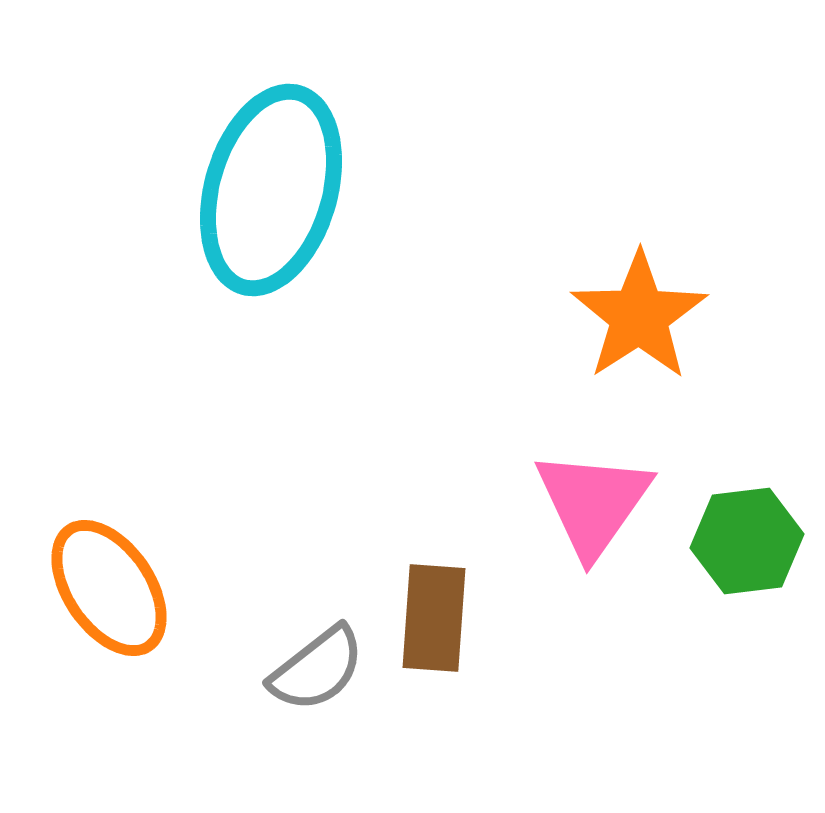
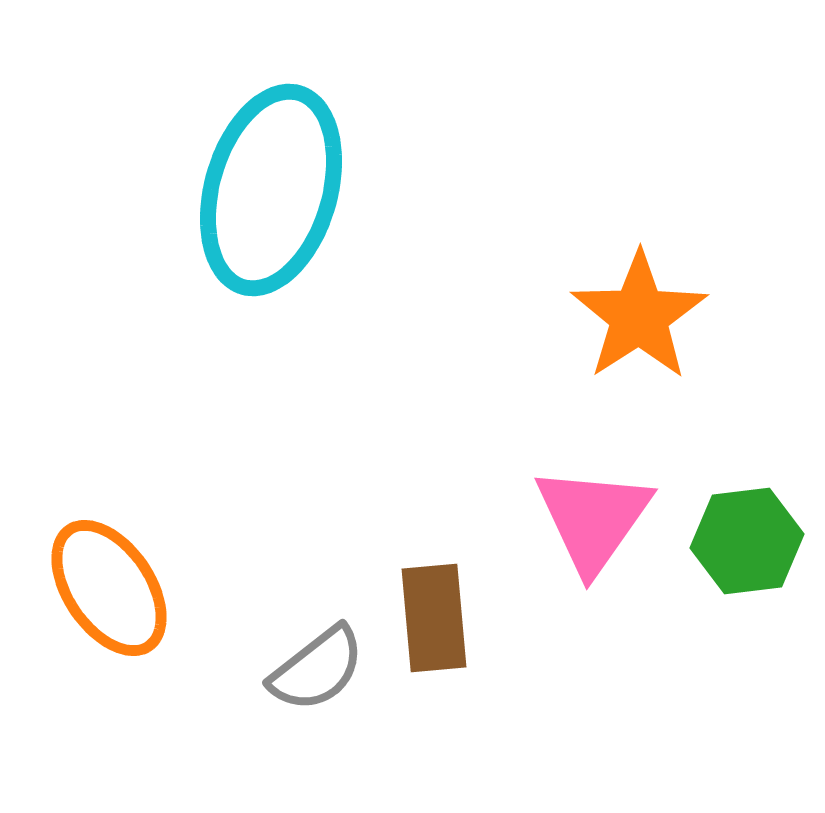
pink triangle: moved 16 px down
brown rectangle: rotated 9 degrees counterclockwise
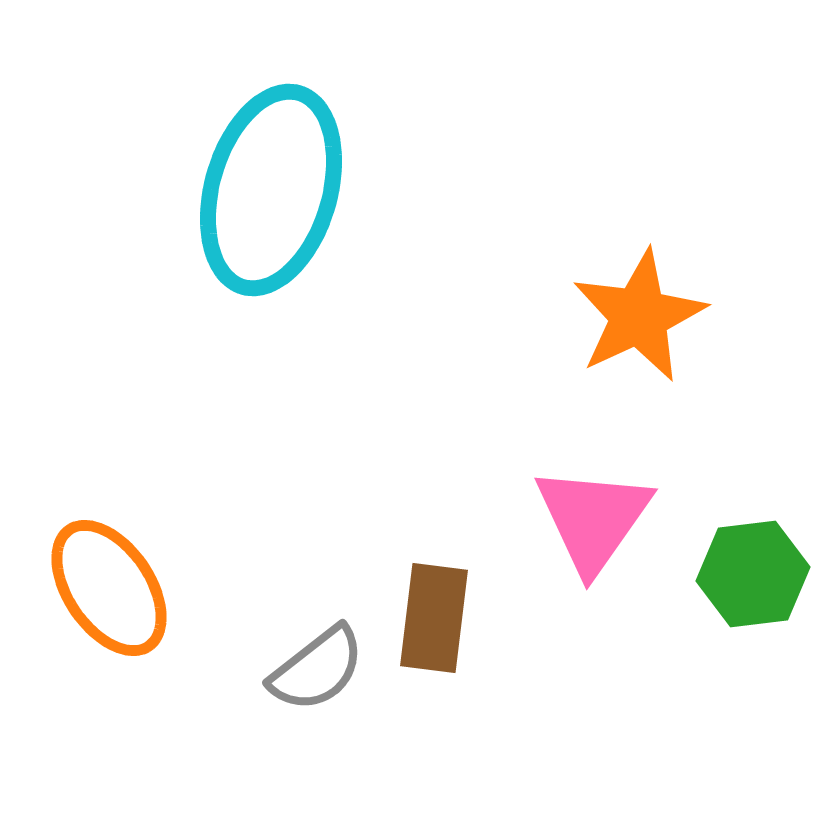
orange star: rotated 8 degrees clockwise
green hexagon: moved 6 px right, 33 px down
brown rectangle: rotated 12 degrees clockwise
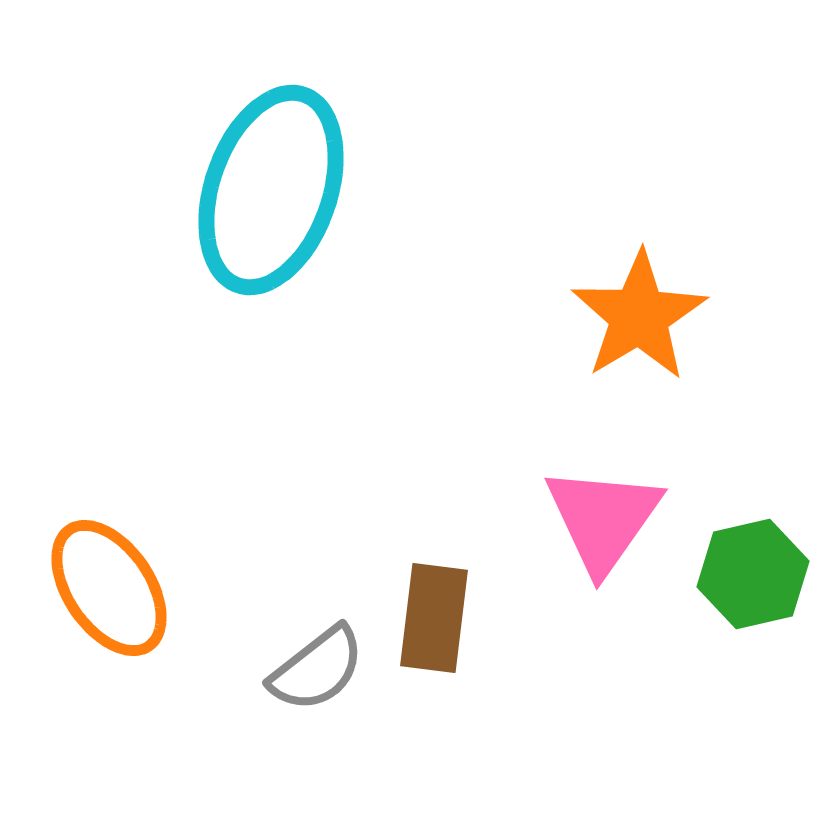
cyan ellipse: rotated 3 degrees clockwise
orange star: rotated 6 degrees counterclockwise
pink triangle: moved 10 px right
green hexagon: rotated 6 degrees counterclockwise
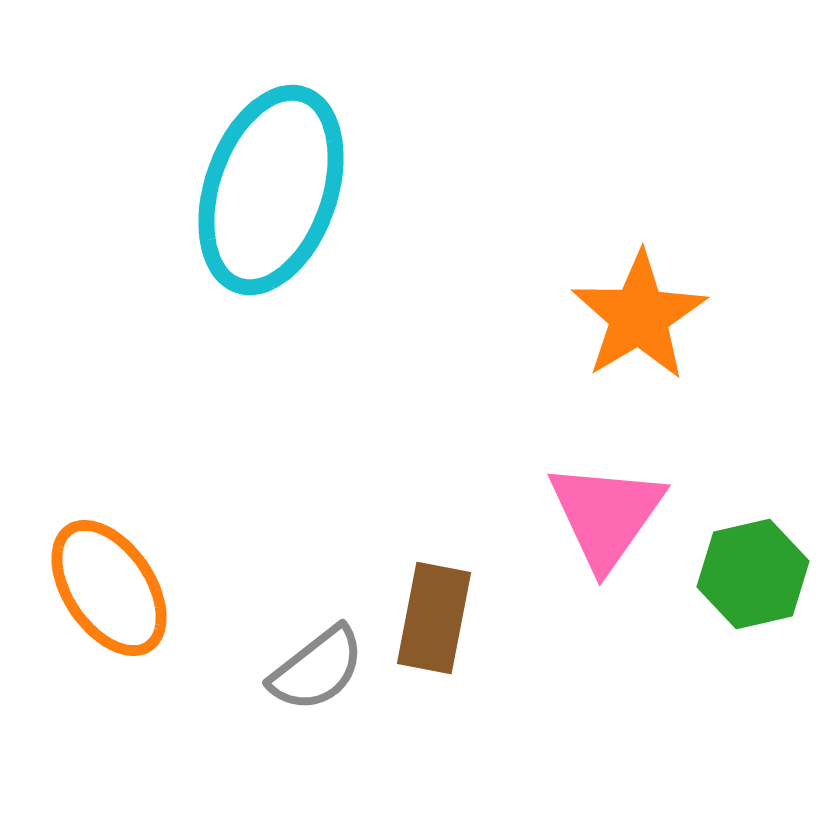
pink triangle: moved 3 px right, 4 px up
brown rectangle: rotated 4 degrees clockwise
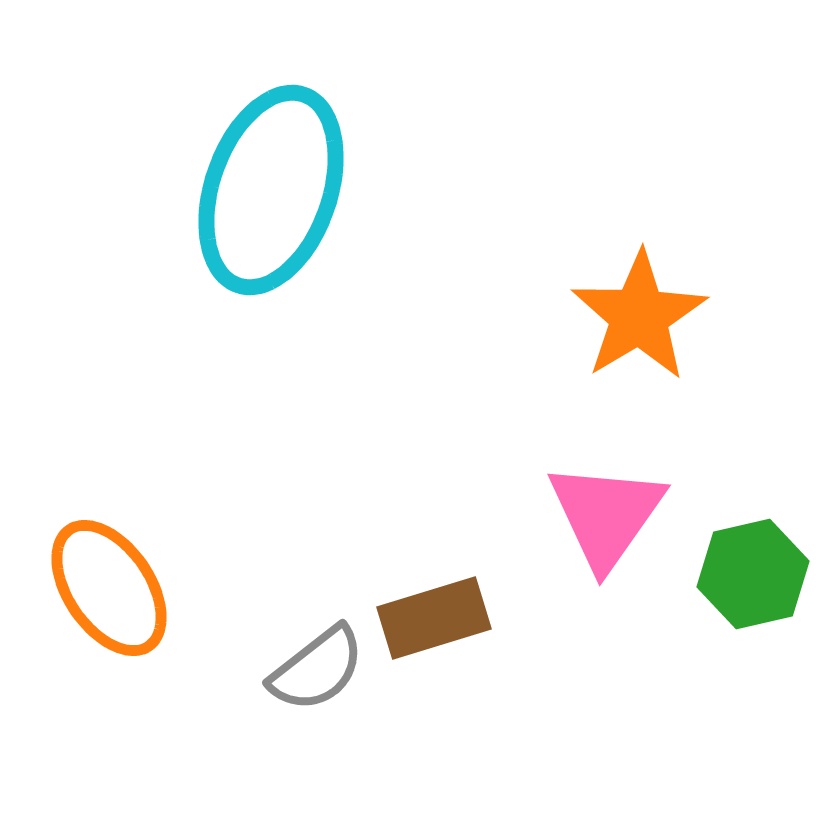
brown rectangle: rotated 62 degrees clockwise
